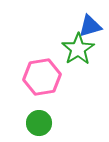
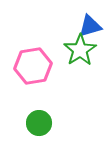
green star: moved 2 px right, 1 px down
pink hexagon: moved 9 px left, 11 px up
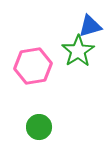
green star: moved 2 px left, 1 px down
green circle: moved 4 px down
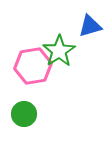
green star: moved 19 px left
green circle: moved 15 px left, 13 px up
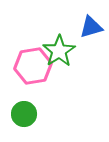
blue triangle: moved 1 px right, 1 px down
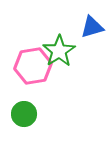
blue triangle: moved 1 px right
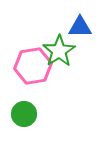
blue triangle: moved 12 px left; rotated 15 degrees clockwise
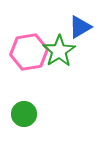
blue triangle: rotated 30 degrees counterclockwise
pink hexagon: moved 4 px left, 14 px up
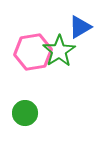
pink hexagon: moved 4 px right
green circle: moved 1 px right, 1 px up
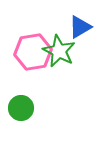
green star: rotated 12 degrees counterclockwise
green circle: moved 4 px left, 5 px up
